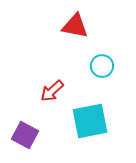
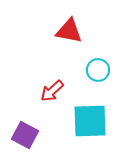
red triangle: moved 6 px left, 5 px down
cyan circle: moved 4 px left, 4 px down
cyan square: rotated 9 degrees clockwise
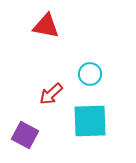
red triangle: moved 23 px left, 5 px up
cyan circle: moved 8 px left, 4 px down
red arrow: moved 1 px left, 3 px down
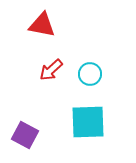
red triangle: moved 4 px left, 1 px up
red arrow: moved 24 px up
cyan square: moved 2 px left, 1 px down
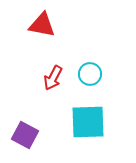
red arrow: moved 2 px right, 8 px down; rotated 20 degrees counterclockwise
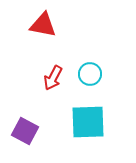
red triangle: moved 1 px right
purple square: moved 4 px up
